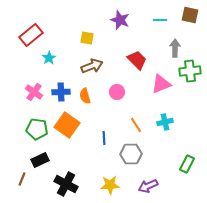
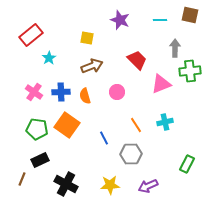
blue line: rotated 24 degrees counterclockwise
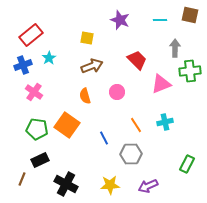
blue cross: moved 38 px left, 27 px up; rotated 18 degrees counterclockwise
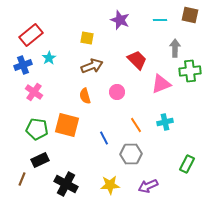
orange square: rotated 20 degrees counterclockwise
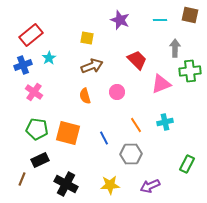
orange square: moved 1 px right, 8 px down
purple arrow: moved 2 px right
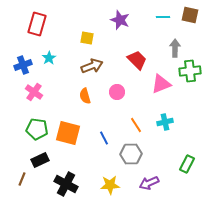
cyan line: moved 3 px right, 3 px up
red rectangle: moved 6 px right, 11 px up; rotated 35 degrees counterclockwise
purple arrow: moved 1 px left, 3 px up
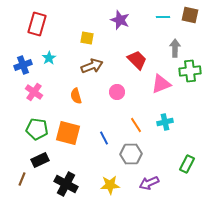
orange semicircle: moved 9 px left
